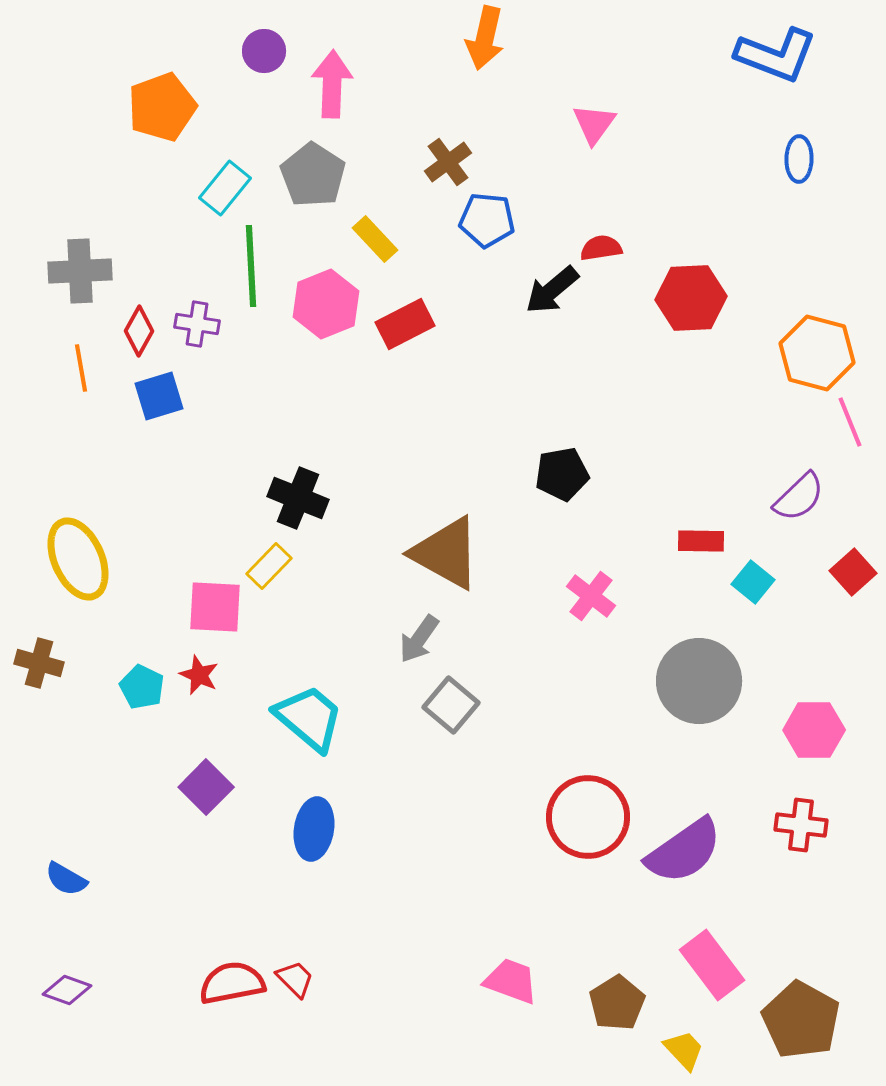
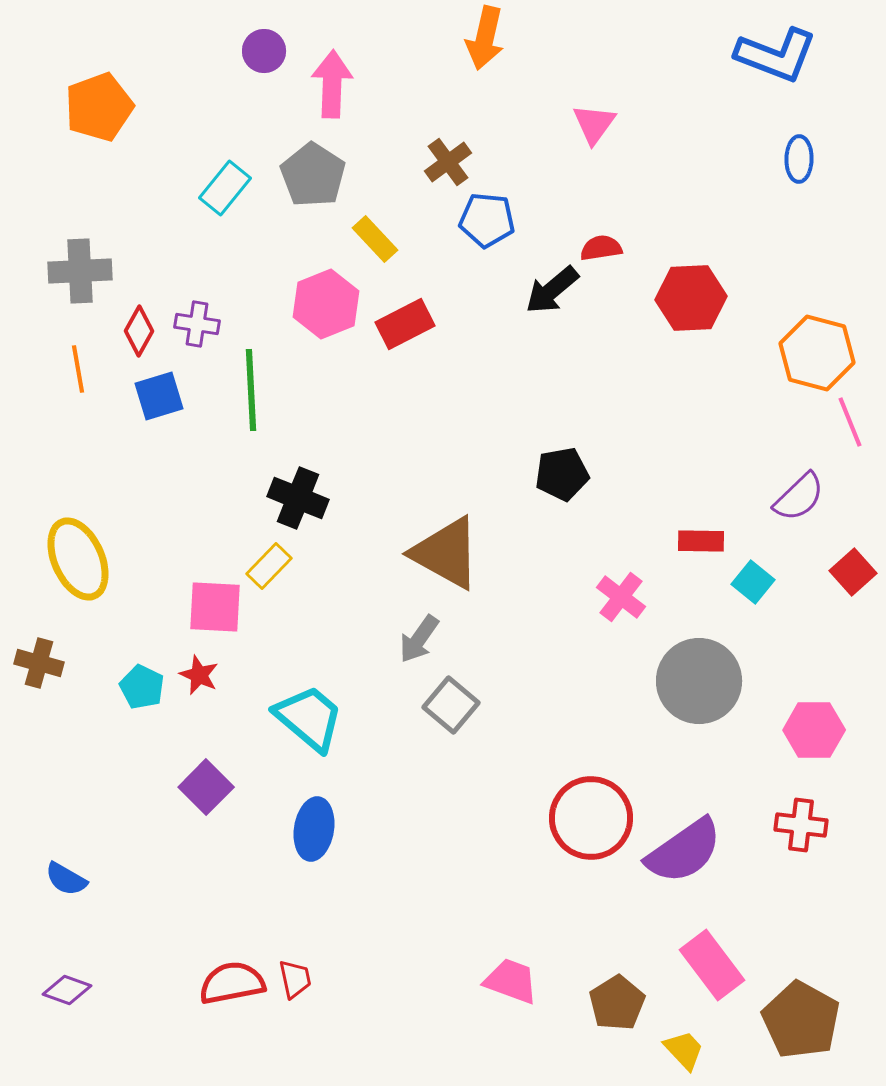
orange pentagon at (162, 107): moved 63 px left
green line at (251, 266): moved 124 px down
orange line at (81, 368): moved 3 px left, 1 px down
pink cross at (591, 596): moved 30 px right, 1 px down
red circle at (588, 817): moved 3 px right, 1 px down
red trapezoid at (295, 979): rotated 33 degrees clockwise
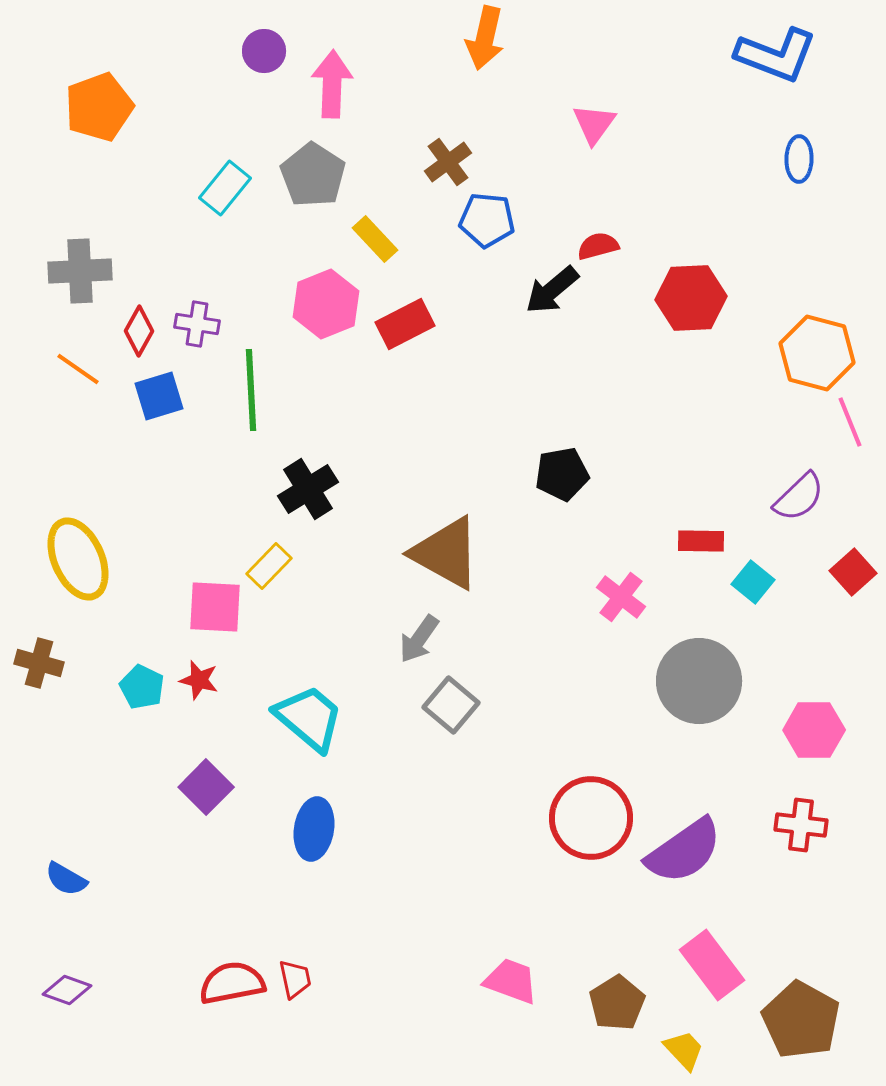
red semicircle at (601, 248): moved 3 px left, 2 px up; rotated 6 degrees counterclockwise
orange line at (78, 369): rotated 45 degrees counterclockwise
black cross at (298, 498): moved 10 px right, 9 px up; rotated 36 degrees clockwise
red star at (199, 675): moved 5 px down; rotated 9 degrees counterclockwise
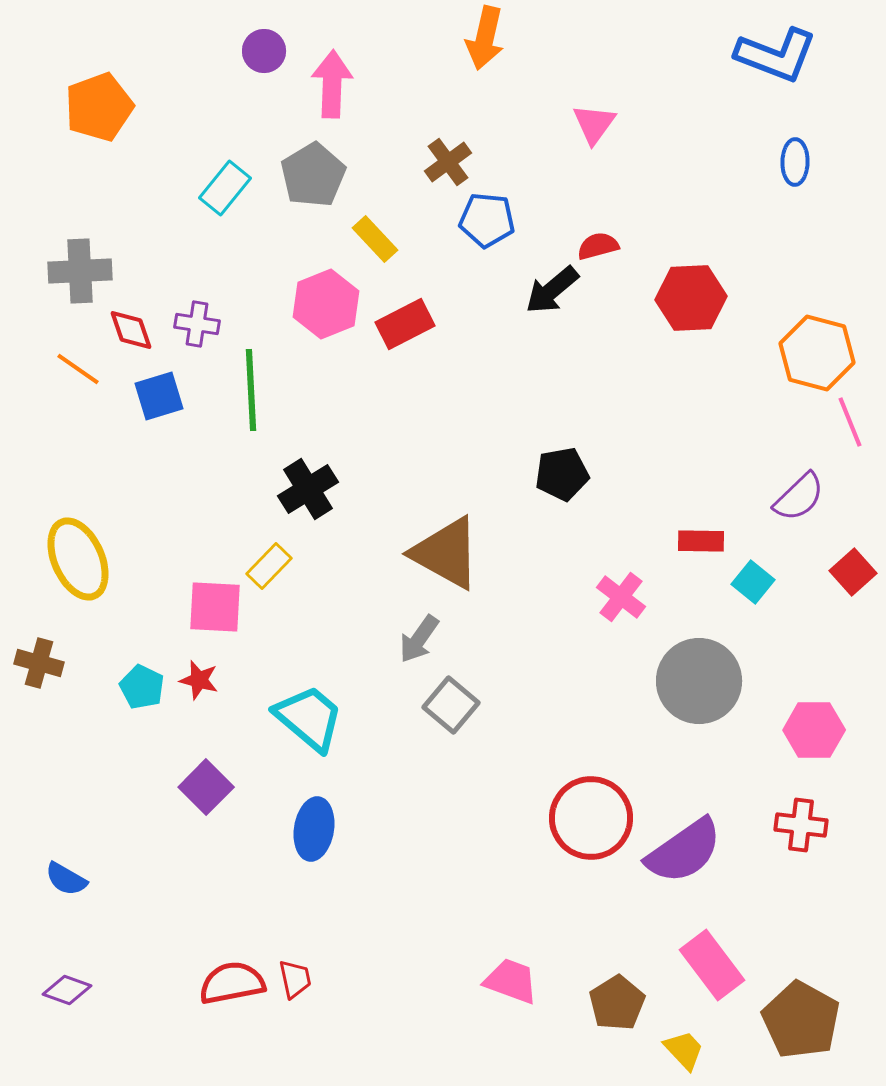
blue ellipse at (799, 159): moved 4 px left, 3 px down
gray pentagon at (313, 175): rotated 8 degrees clockwise
red diamond at (139, 331): moved 8 px left, 1 px up; rotated 48 degrees counterclockwise
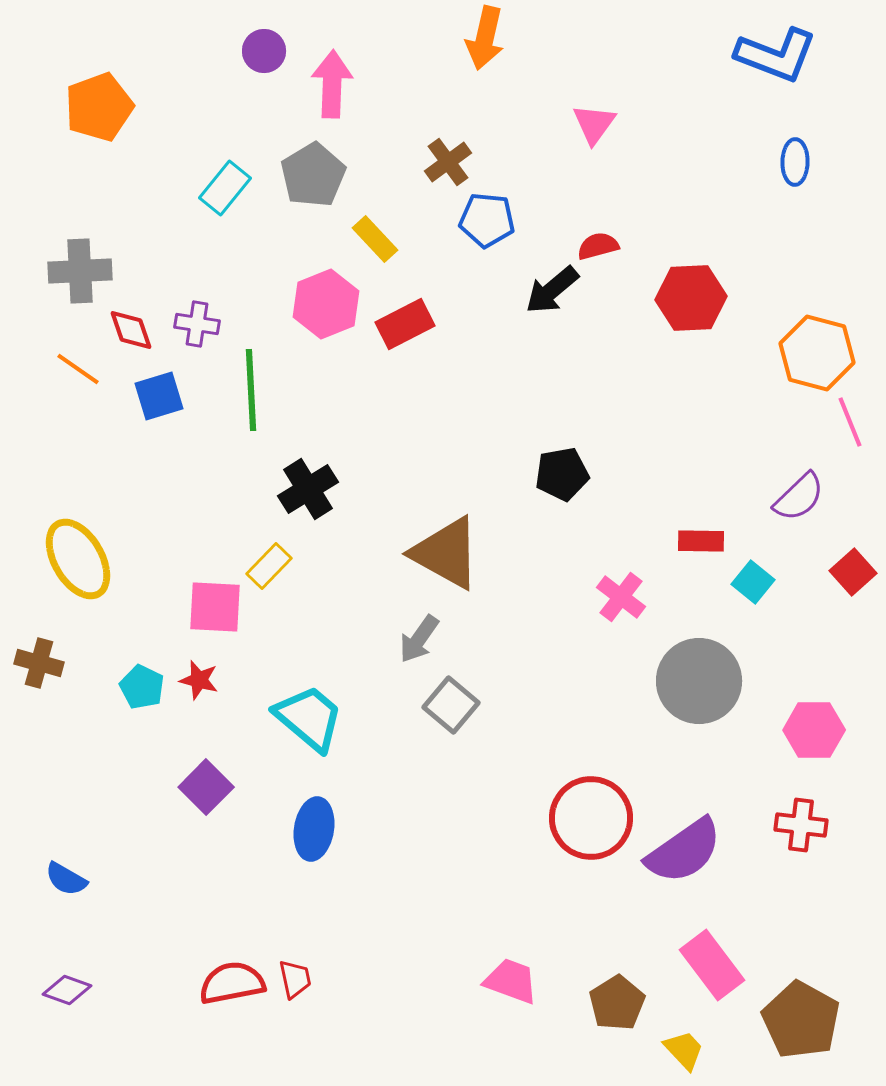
yellow ellipse at (78, 559): rotated 6 degrees counterclockwise
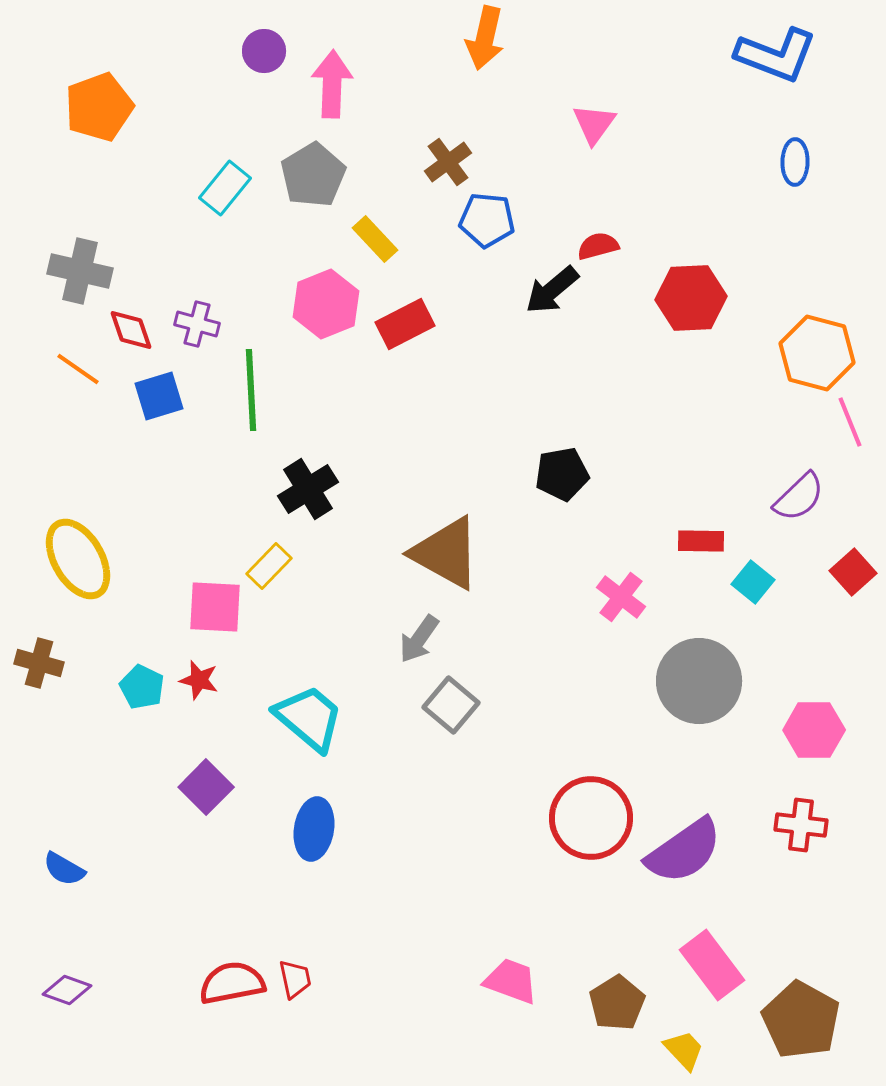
gray cross at (80, 271): rotated 16 degrees clockwise
purple cross at (197, 324): rotated 6 degrees clockwise
blue semicircle at (66, 879): moved 2 px left, 10 px up
